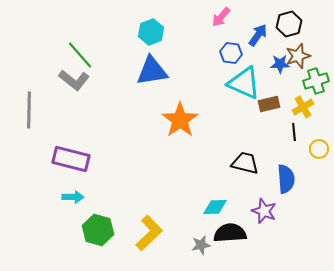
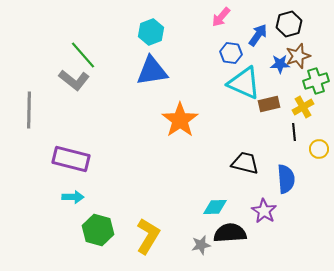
green line: moved 3 px right
purple star: rotated 10 degrees clockwise
yellow L-shape: moved 1 px left, 3 px down; rotated 15 degrees counterclockwise
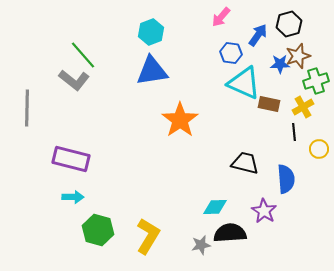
brown rectangle: rotated 25 degrees clockwise
gray line: moved 2 px left, 2 px up
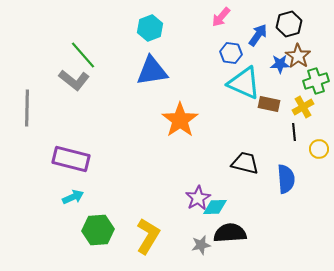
cyan hexagon: moved 1 px left, 4 px up
brown star: rotated 20 degrees counterclockwise
cyan arrow: rotated 25 degrees counterclockwise
purple star: moved 66 px left, 13 px up; rotated 10 degrees clockwise
green hexagon: rotated 20 degrees counterclockwise
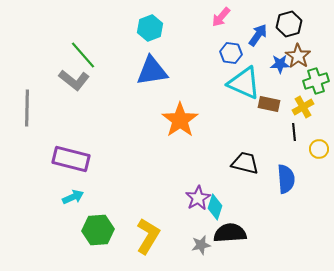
cyan diamond: rotated 70 degrees counterclockwise
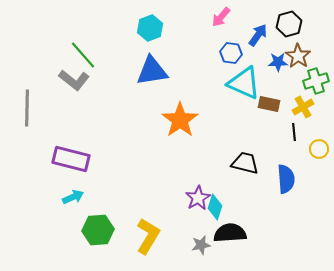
blue star: moved 2 px left, 2 px up
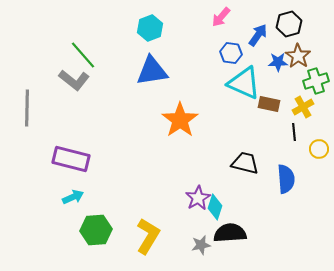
green hexagon: moved 2 px left
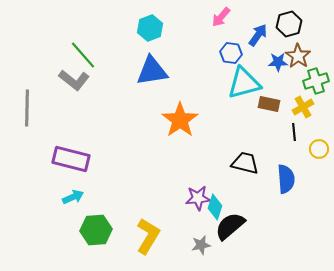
cyan triangle: rotated 39 degrees counterclockwise
purple star: rotated 25 degrees clockwise
black semicircle: moved 7 px up; rotated 36 degrees counterclockwise
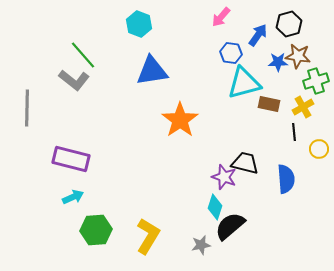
cyan hexagon: moved 11 px left, 4 px up; rotated 20 degrees counterclockwise
brown star: rotated 25 degrees counterclockwise
purple star: moved 26 px right, 21 px up; rotated 25 degrees clockwise
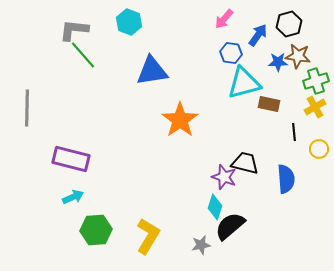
pink arrow: moved 3 px right, 2 px down
cyan hexagon: moved 10 px left, 2 px up
gray L-shape: moved 50 px up; rotated 148 degrees clockwise
yellow cross: moved 12 px right
